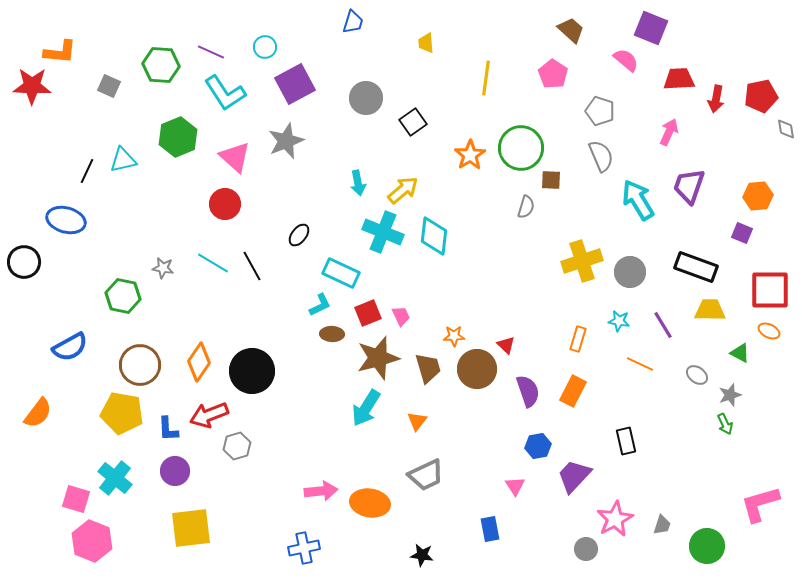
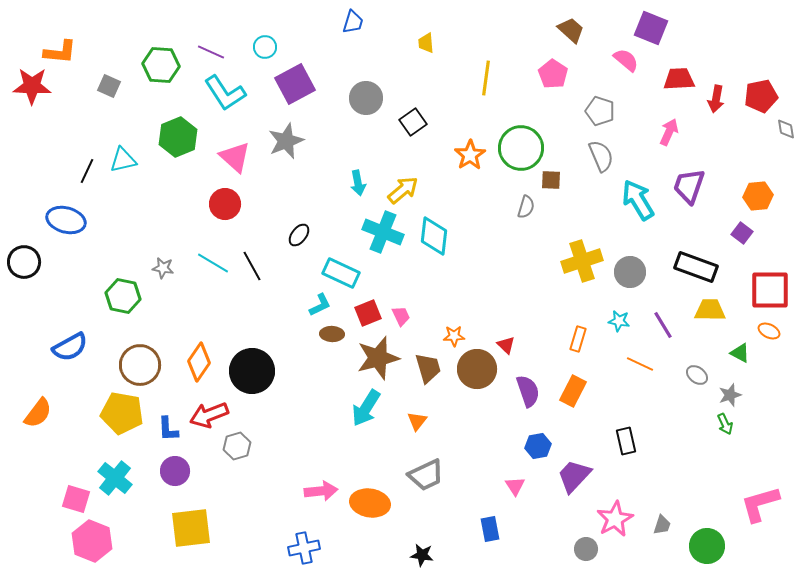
purple square at (742, 233): rotated 15 degrees clockwise
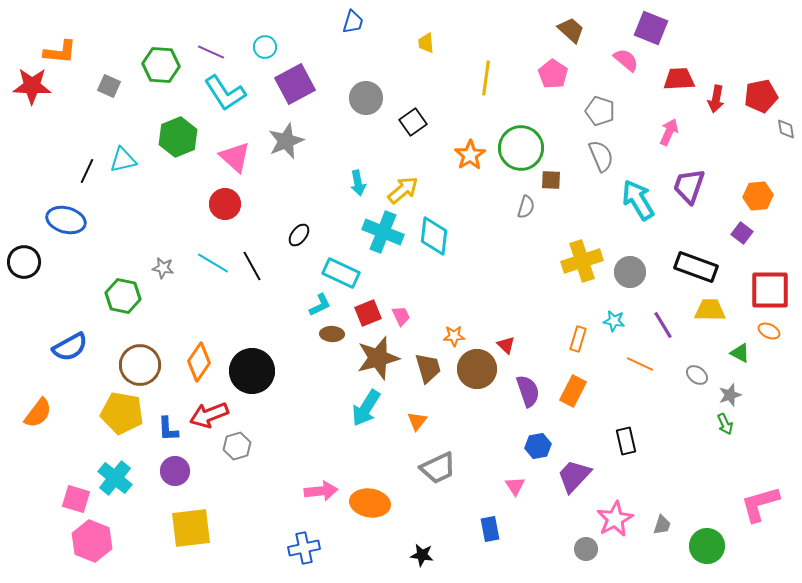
cyan star at (619, 321): moved 5 px left
gray trapezoid at (426, 475): moved 12 px right, 7 px up
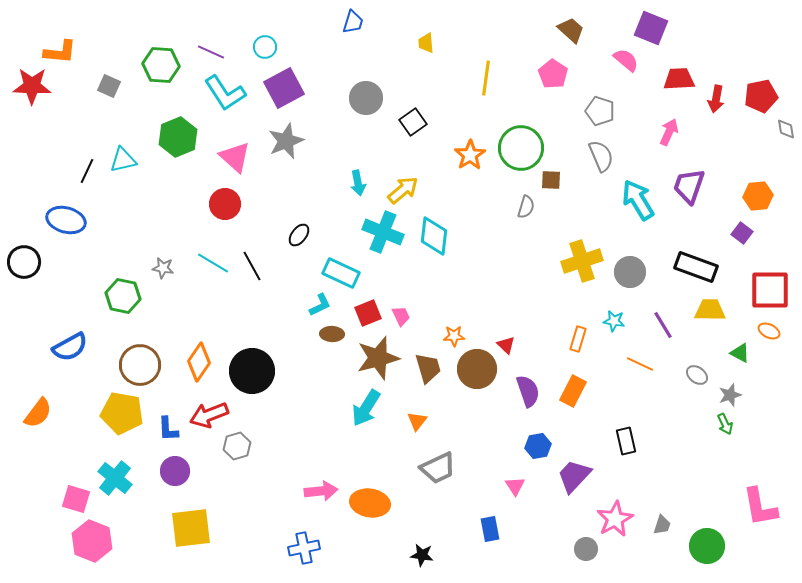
purple square at (295, 84): moved 11 px left, 4 px down
pink L-shape at (760, 504): moved 3 px down; rotated 84 degrees counterclockwise
